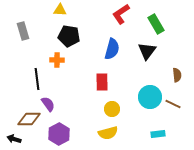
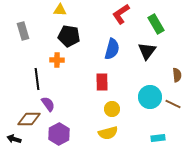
cyan rectangle: moved 4 px down
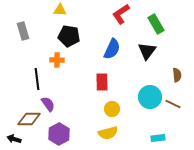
blue semicircle: rotated 10 degrees clockwise
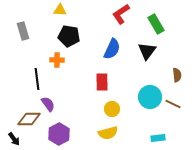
black arrow: rotated 144 degrees counterclockwise
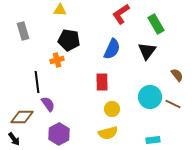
black pentagon: moved 4 px down
orange cross: rotated 16 degrees counterclockwise
brown semicircle: rotated 32 degrees counterclockwise
black line: moved 3 px down
brown diamond: moved 7 px left, 2 px up
cyan rectangle: moved 5 px left, 2 px down
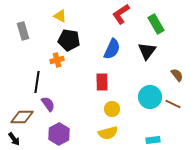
yellow triangle: moved 6 px down; rotated 24 degrees clockwise
black line: rotated 15 degrees clockwise
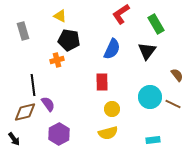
black line: moved 4 px left, 3 px down; rotated 15 degrees counterclockwise
brown diamond: moved 3 px right, 5 px up; rotated 15 degrees counterclockwise
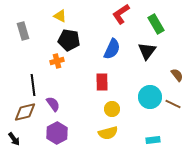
orange cross: moved 1 px down
purple semicircle: moved 5 px right
purple hexagon: moved 2 px left, 1 px up
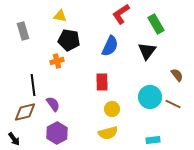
yellow triangle: rotated 16 degrees counterclockwise
blue semicircle: moved 2 px left, 3 px up
